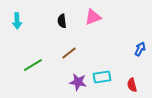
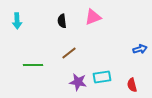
blue arrow: rotated 48 degrees clockwise
green line: rotated 30 degrees clockwise
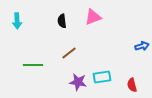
blue arrow: moved 2 px right, 3 px up
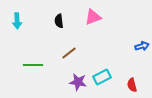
black semicircle: moved 3 px left
cyan rectangle: rotated 18 degrees counterclockwise
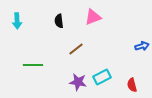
brown line: moved 7 px right, 4 px up
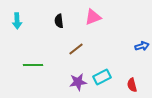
purple star: rotated 18 degrees counterclockwise
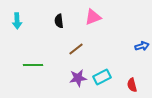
purple star: moved 4 px up
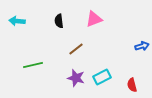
pink triangle: moved 1 px right, 2 px down
cyan arrow: rotated 98 degrees clockwise
green line: rotated 12 degrees counterclockwise
purple star: moved 2 px left; rotated 24 degrees clockwise
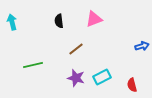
cyan arrow: moved 5 px left, 1 px down; rotated 70 degrees clockwise
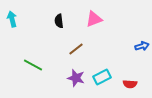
cyan arrow: moved 3 px up
green line: rotated 42 degrees clockwise
red semicircle: moved 2 px left, 1 px up; rotated 72 degrees counterclockwise
